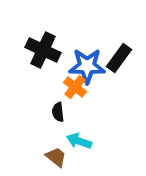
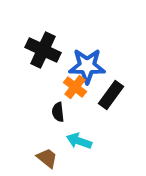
black rectangle: moved 8 px left, 37 px down
brown trapezoid: moved 9 px left, 1 px down
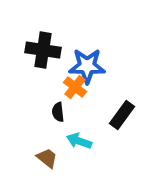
black cross: rotated 16 degrees counterclockwise
black rectangle: moved 11 px right, 20 px down
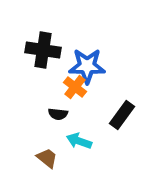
black semicircle: moved 2 px down; rotated 78 degrees counterclockwise
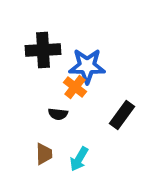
black cross: rotated 12 degrees counterclockwise
cyan arrow: moved 18 px down; rotated 80 degrees counterclockwise
brown trapezoid: moved 3 px left, 4 px up; rotated 50 degrees clockwise
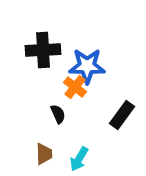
black semicircle: rotated 120 degrees counterclockwise
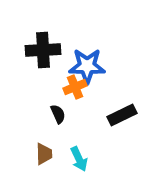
orange cross: rotated 30 degrees clockwise
black rectangle: rotated 28 degrees clockwise
cyan arrow: rotated 55 degrees counterclockwise
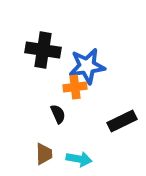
black cross: rotated 12 degrees clockwise
blue star: rotated 9 degrees counterclockwise
orange cross: rotated 15 degrees clockwise
black rectangle: moved 6 px down
cyan arrow: rotated 55 degrees counterclockwise
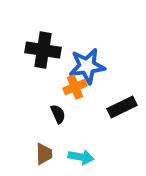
orange cross: rotated 15 degrees counterclockwise
black rectangle: moved 14 px up
cyan arrow: moved 2 px right, 2 px up
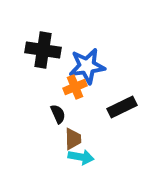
brown trapezoid: moved 29 px right, 15 px up
